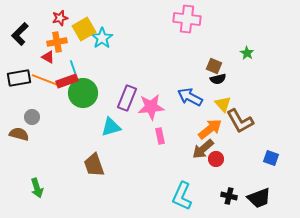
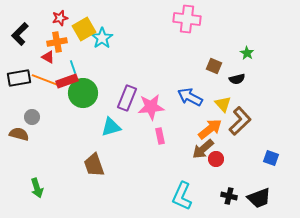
black semicircle: moved 19 px right
brown L-shape: rotated 104 degrees counterclockwise
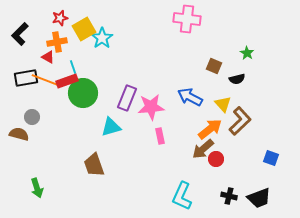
black rectangle: moved 7 px right
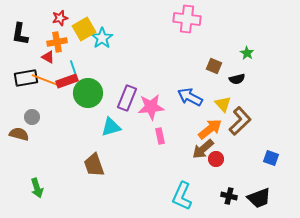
black L-shape: rotated 35 degrees counterclockwise
green circle: moved 5 px right
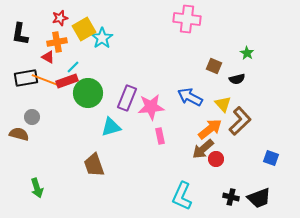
cyan line: rotated 64 degrees clockwise
black cross: moved 2 px right, 1 px down
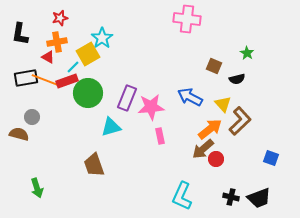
yellow square: moved 4 px right, 25 px down
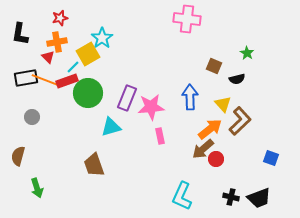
red triangle: rotated 16 degrees clockwise
blue arrow: rotated 60 degrees clockwise
brown semicircle: moved 1 px left, 22 px down; rotated 90 degrees counterclockwise
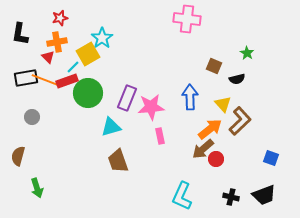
brown trapezoid: moved 24 px right, 4 px up
black trapezoid: moved 5 px right, 3 px up
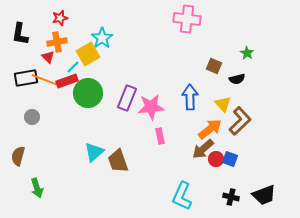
cyan triangle: moved 17 px left, 25 px down; rotated 25 degrees counterclockwise
blue square: moved 41 px left, 1 px down
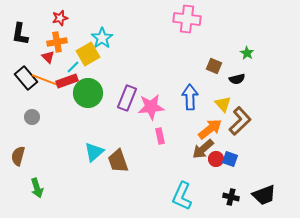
black rectangle: rotated 60 degrees clockwise
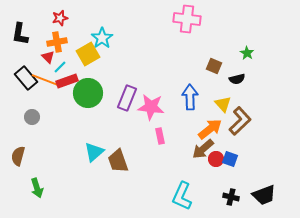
cyan line: moved 13 px left
pink star: rotated 12 degrees clockwise
